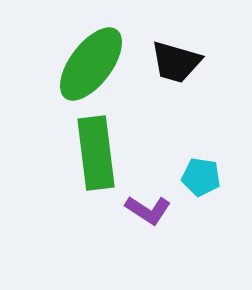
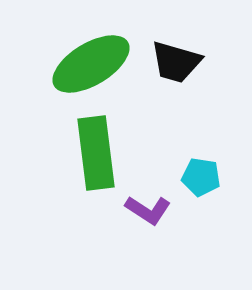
green ellipse: rotated 22 degrees clockwise
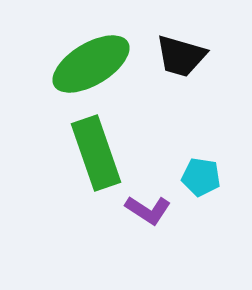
black trapezoid: moved 5 px right, 6 px up
green rectangle: rotated 12 degrees counterclockwise
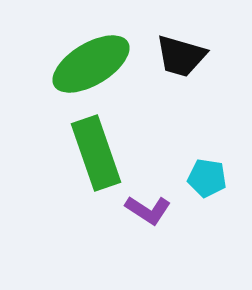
cyan pentagon: moved 6 px right, 1 px down
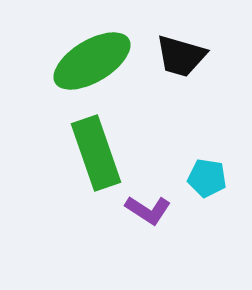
green ellipse: moved 1 px right, 3 px up
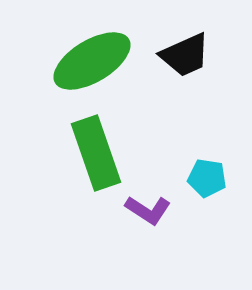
black trapezoid: moved 4 px right, 1 px up; rotated 40 degrees counterclockwise
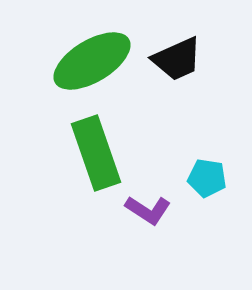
black trapezoid: moved 8 px left, 4 px down
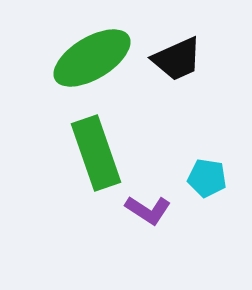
green ellipse: moved 3 px up
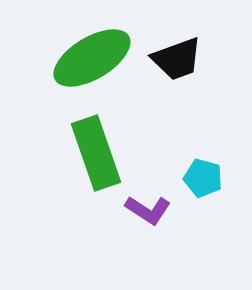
black trapezoid: rotated 4 degrees clockwise
cyan pentagon: moved 4 px left; rotated 6 degrees clockwise
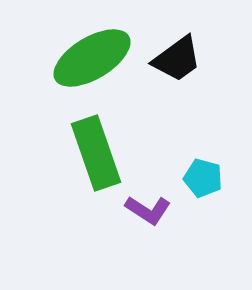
black trapezoid: rotated 16 degrees counterclockwise
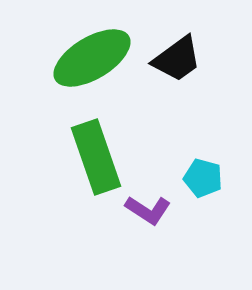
green rectangle: moved 4 px down
